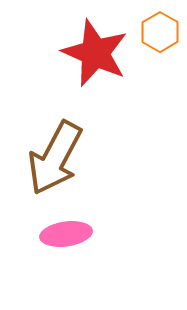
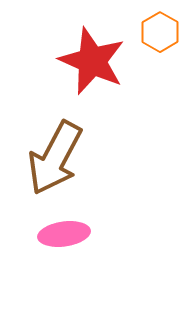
red star: moved 3 px left, 8 px down
pink ellipse: moved 2 px left
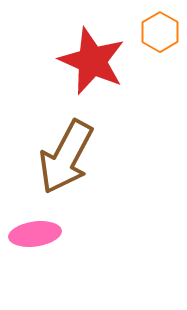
brown arrow: moved 11 px right, 1 px up
pink ellipse: moved 29 px left
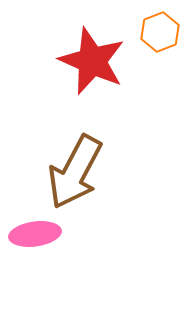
orange hexagon: rotated 9 degrees clockwise
brown arrow: moved 9 px right, 15 px down
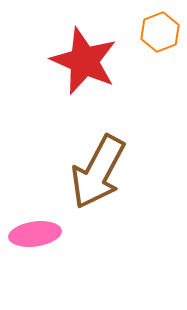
red star: moved 8 px left
brown arrow: moved 23 px right
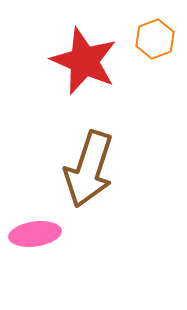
orange hexagon: moved 5 px left, 7 px down
brown arrow: moved 9 px left, 3 px up; rotated 10 degrees counterclockwise
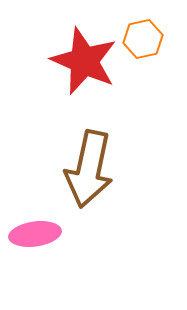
orange hexagon: moved 12 px left; rotated 9 degrees clockwise
brown arrow: rotated 6 degrees counterclockwise
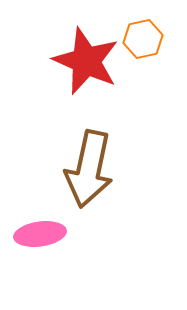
red star: moved 2 px right
pink ellipse: moved 5 px right
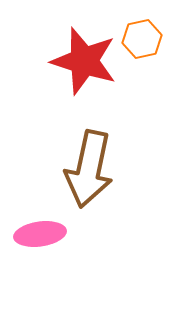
orange hexagon: moved 1 px left
red star: moved 2 px left; rotated 6 degrees counterclockwise
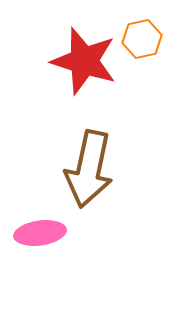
pink ellipse: moved 1 px up
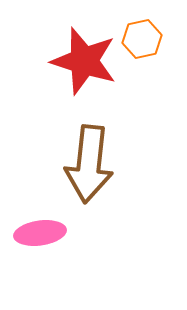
brown arrow: moved 5 px up; rotated 6 degrees counterclockwise
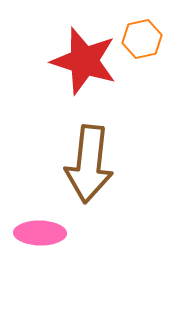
pink ellipse: rotated 9 degrees clockwise
